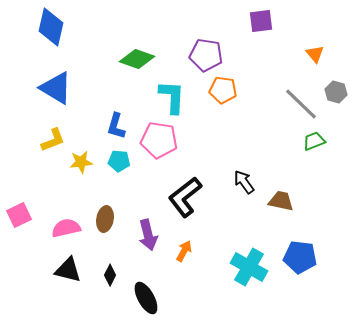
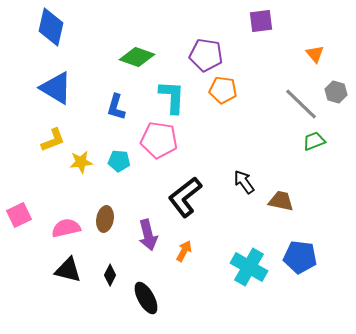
green diamond: moved 2 px up
blue L-shape: moved 19 px up
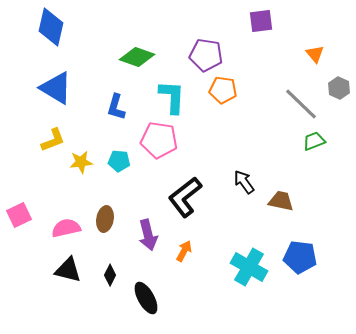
gray hexagon: moved 3 px right, 4 px up; rotated 10 degrees clockwise
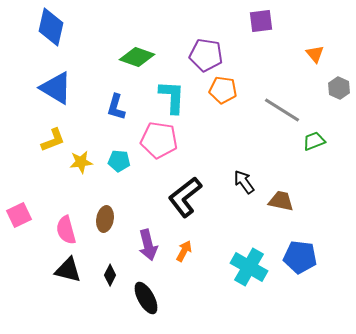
gray line: moved 19 px left, 6 px down; rotated 12 degrees counterclockwise
pink semicircle: moved 2 px down; rotated 92 degrees counterclockwise
purple arrow: moved 10 px down
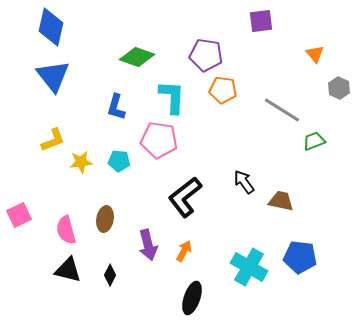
blue triangle: moved 3 px left, 12 px up; rotated 21 degrees clockwise
black ellipse: moved 46 px right; rotated 48 degrees clockwise
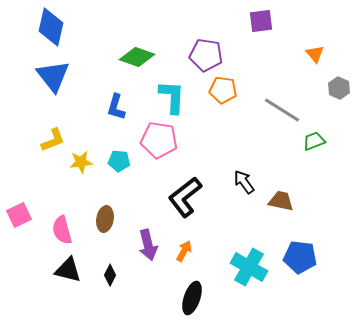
pink semicircle: moved 4 px left
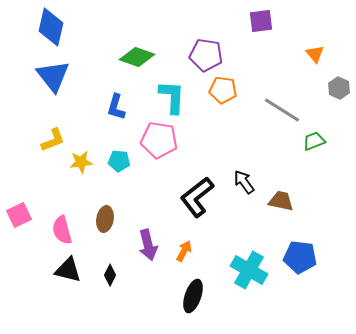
black L-shape: moved 12 px right
cyan cross: moved 3 px down
black ellipse: moved 1 px right, 2 px up
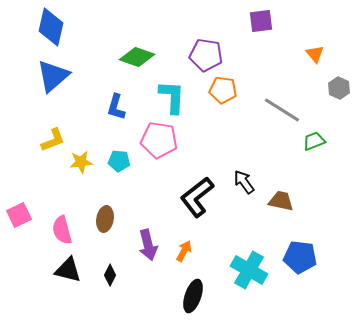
blue triangle: rotated 27 degrees clockwise
